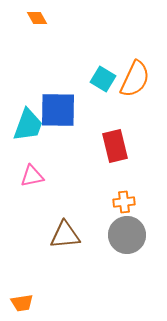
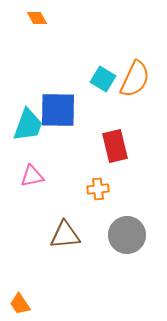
orange cross: moved 26 px left, 13 px up
orange trapezoid: moved 2 px left, 1 px down; rotated 65 degrees clockwise
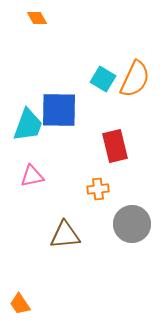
blue square: moved 1 px right
gray circle: moved 5 px right, 11 px up
